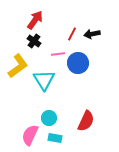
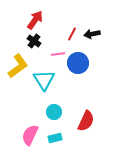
cyan circle: moved 5 px right, 6 px up
cyan rectangle: rotated 24 degrees counterclockwise
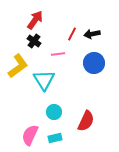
blue circle: moved 16 px right
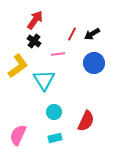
black arrow: rotated 21 degrees counterclockwise
pink semicircle: moved 12 px left
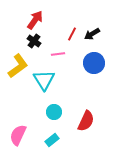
cyan rectangle: moved 3 px left, 2 px down; rotated 24 degrees counterclockwise
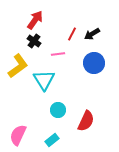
cyan circle: moved 4 px right, 2 px up
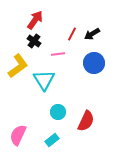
cyan circle: moved 2 px down
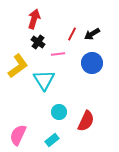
red arrow: moved 1 px left, 1 px up; rotated 18 degrees counterclockwise
black cross: moved 4 px right, 1 px down
blue circle: moved 2 px left
cyan circle: moved 1 px right
